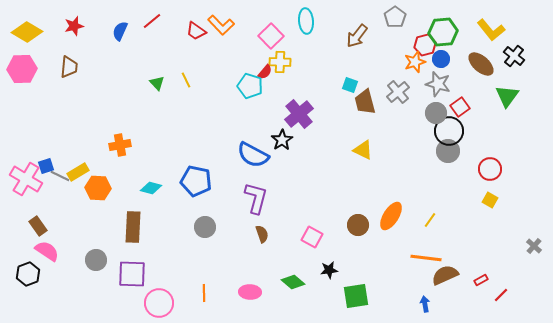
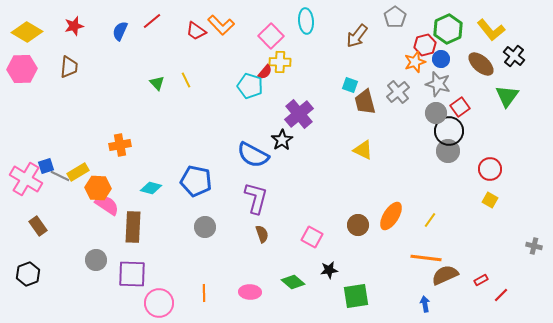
green hexagon at (443, 32): moved 5 px right, 3 px up; rotated 20 degrees counterclockwise
gray cross at (534, 246): rotated 28 degrees counterclockwise
pink semicircle at (47, 251): moved 60 px right, 46 px up
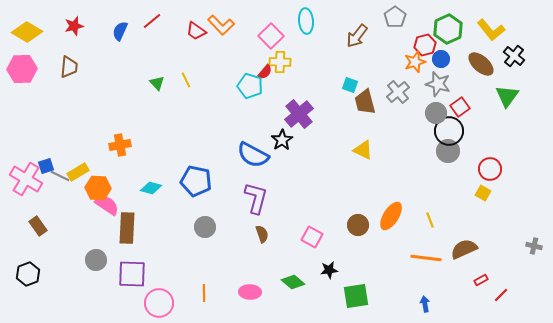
yellow square at (490, 200): moved 7 px left, 7 px up
yellow line at (430, 220): rotated 56 degrees counterclockwise
brown rectangle at (133, 227): moved 6 px left, 1 px down
brown semicircle at (445, 275): moved 19 px right, 26 px up
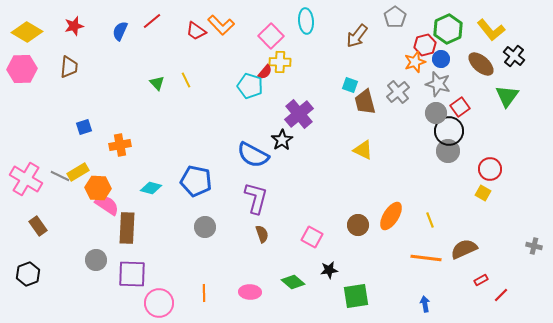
blue square at (46, 166): moved 38 px right, 39 px up
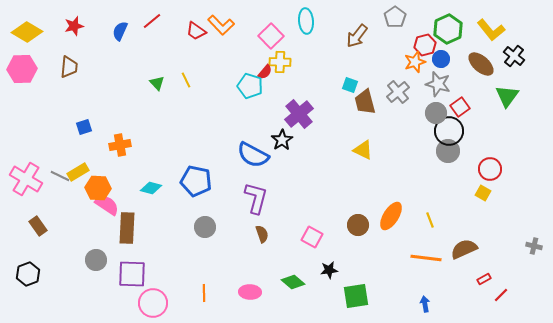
red rectangle at (481, 280): moved 3 px right, 1 px up
pink circle at (159, 303): moved 6 px left
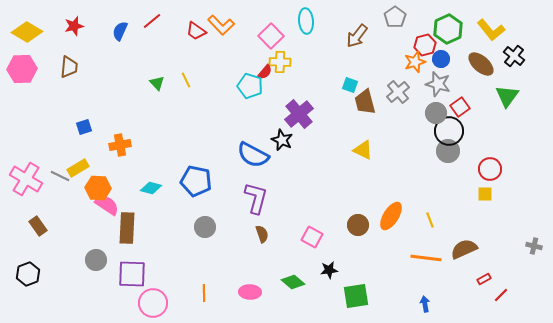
black star at (282, 140): rotated 15 degrees counterclockwise
yellow rectangle at (78, 172): moved 4 px up
yellow square at (483, 193): moved 2 px right, 1 px down; rotated 28 degrees counterclockwise
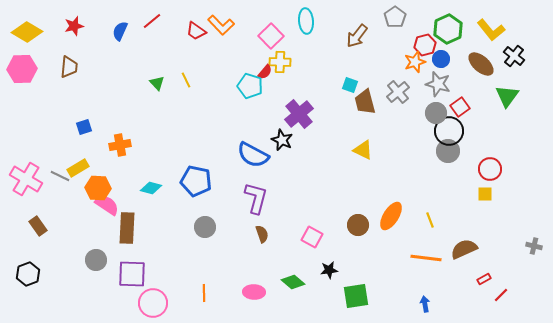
pink ellipse at (250, 292): moved 4 px right
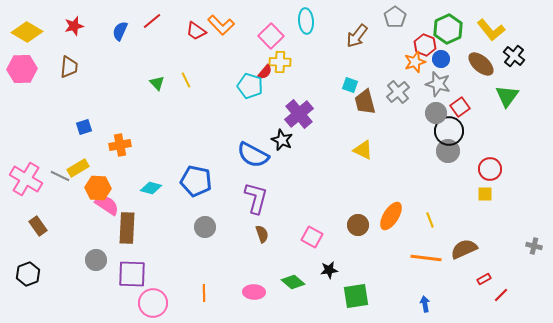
red hexagon at (425, 45): rotated 25 degrees counterclockwise
